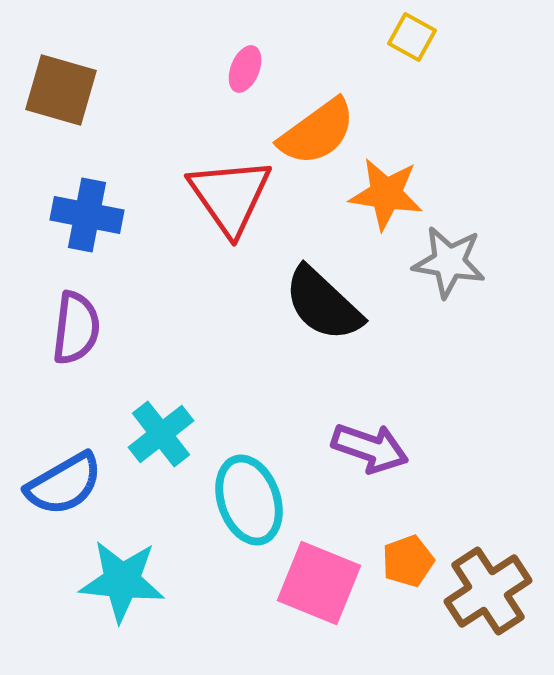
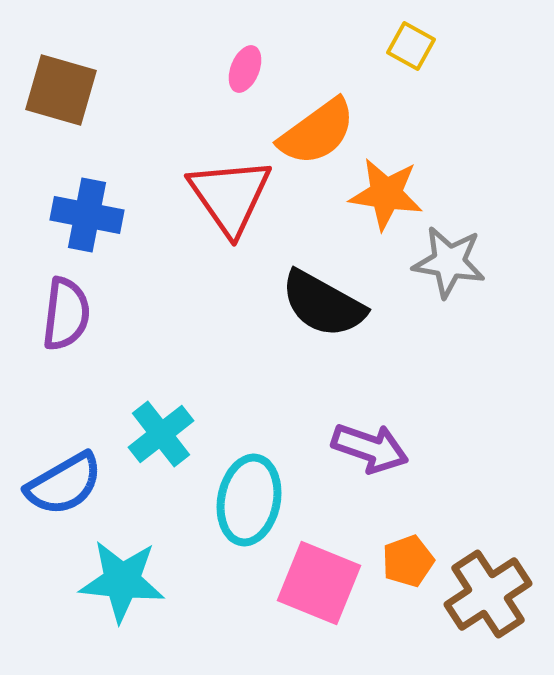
yellow square: moved 1 px left, 9 px down
black semicircle: rotated 14 degrees counterclockwise
purple semicircle: moved 10 px left, 14 px up
cyan ellipse: rotated 30 degrees clockwise
brown cross: moved 3 px down
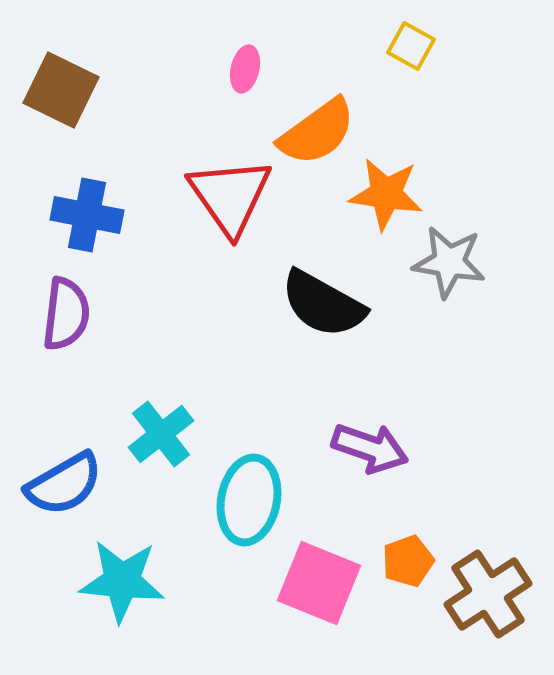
pink ellipse: rotated 9 degrees counterclockwise
brown square: rotated 10 degrees clockwise
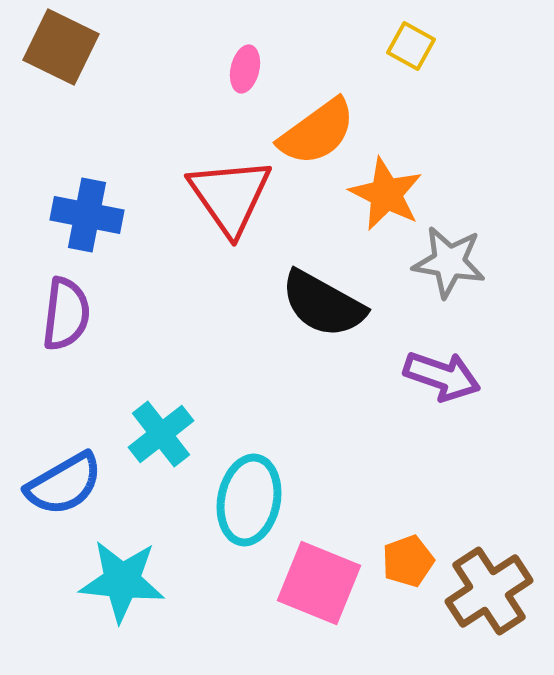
brown square: moved 43 px up
orange star: rotated 18 degrees clockwise
purple arrow: moved 72 px right, 72 px up
brown cross: moved 1 px right, 3 px up
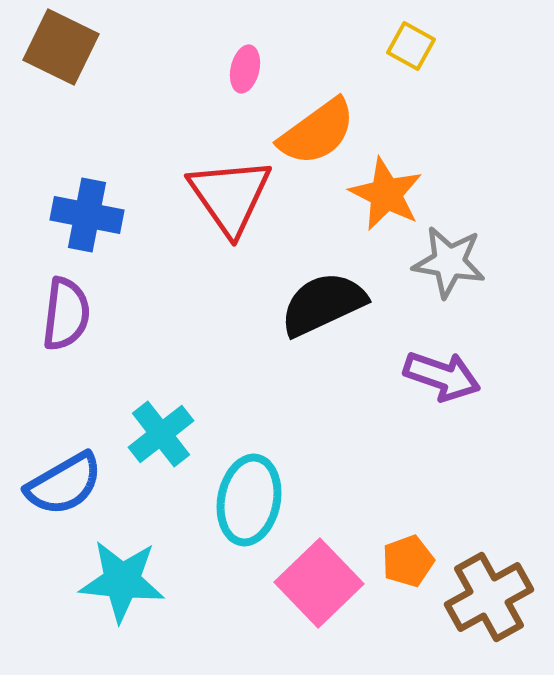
black semicircle: rotated 126 degrees clockwise
pink square: rotated 24 degrees clockwise
brown cross: moved 6 px down; rotated 4 degrees clockwise
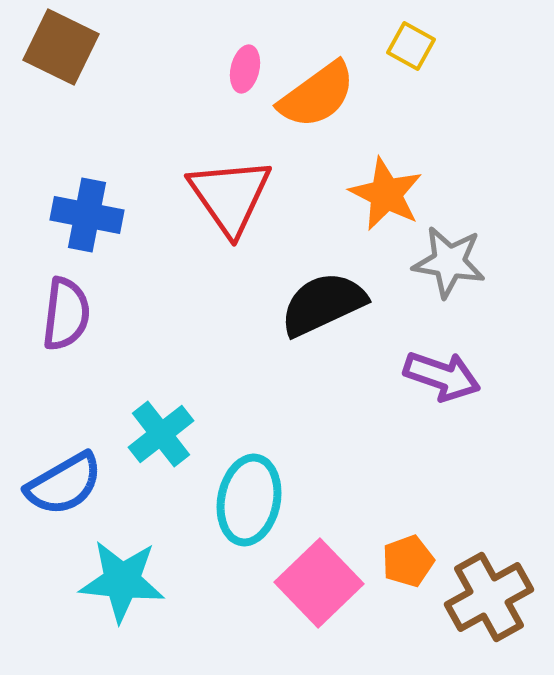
orange semicircle: moved 37 px up
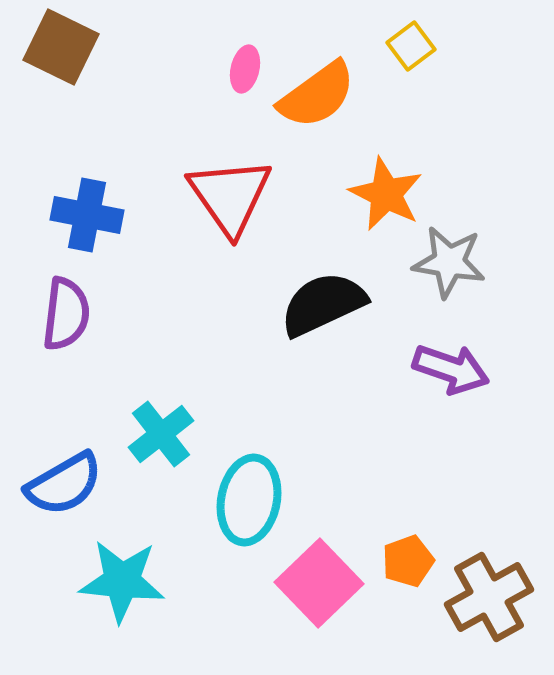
yellow square: rotated 24 degrees clockwise
purple arrow: moved 9 px right, 7 px up
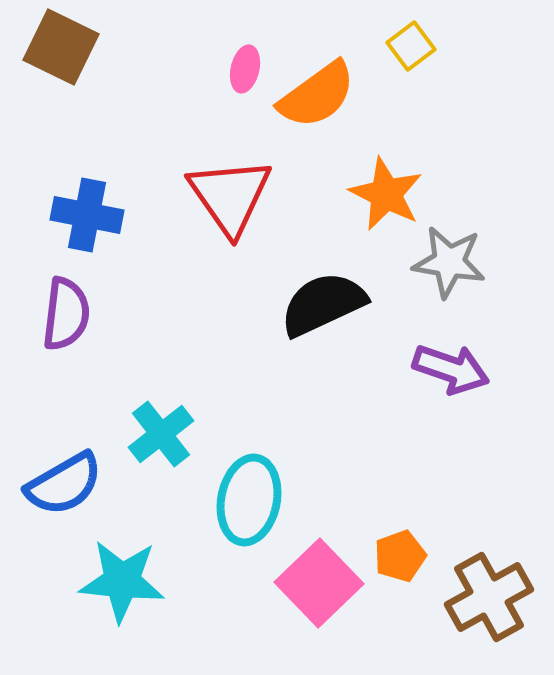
orange pentagon: moved 8 px left, 5 px up
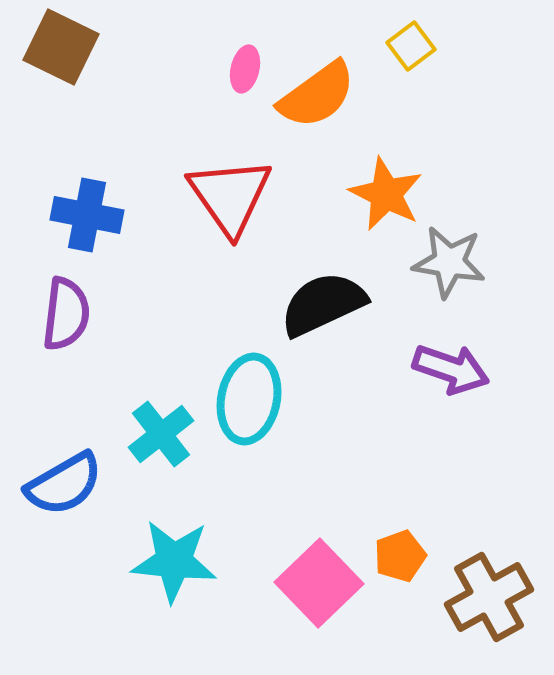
cyan ellipse: moved 101 px up
cyan star: moved 52 px right, 20 px up
